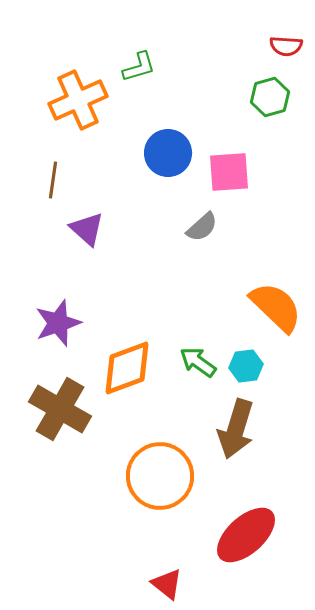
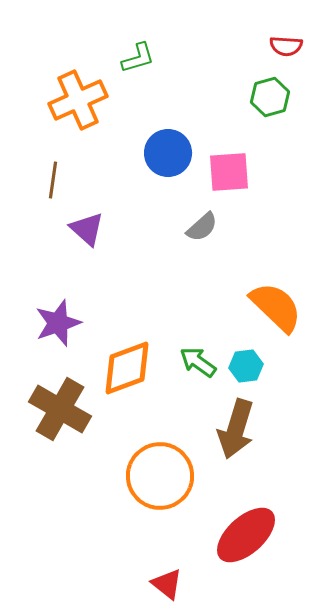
green L-shape: moved 1 px left, 9 px up
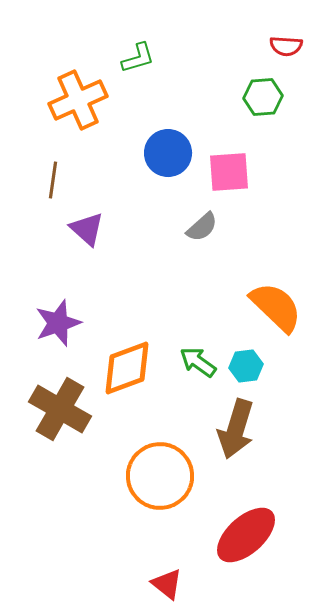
green hexagon: moved 7 px left; rotated 12 degrees clockwise
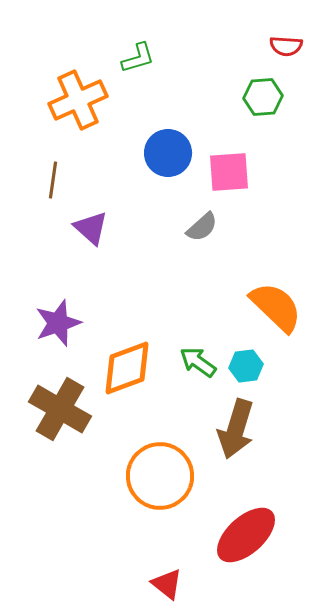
purple triangle: moved 4 px right, 1 px up
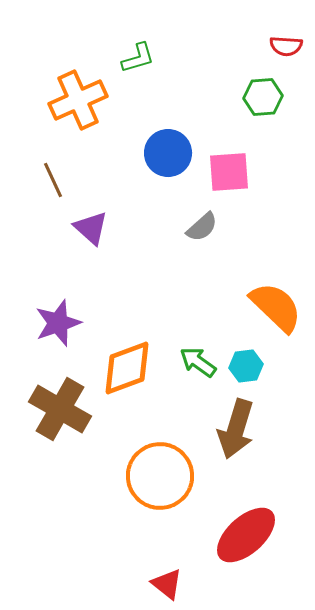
brown line: rotated 33 degrees counterclockwise
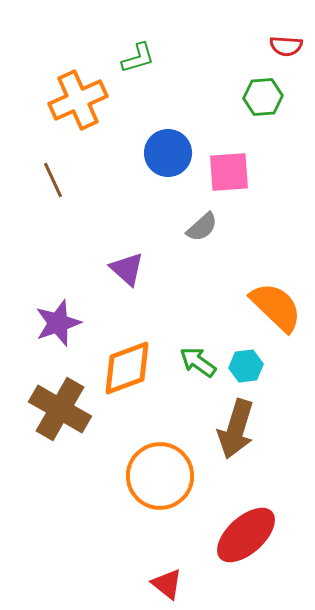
purple triangle: moved 36 px right, 41 px down
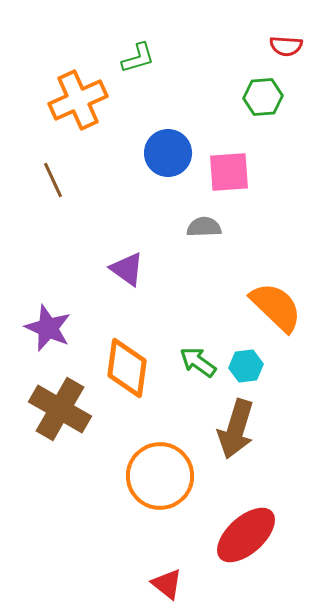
gray semicircle: moved 2 px right; rotated 140 degrees counterclockwise
purple triangle: rotated 6 degrees counterclockwise
purple star: moved 10 px left, 5 px down; rotated 30 degrees counterclockwise
orange diamond: rotated 62 degrees counterclockwise
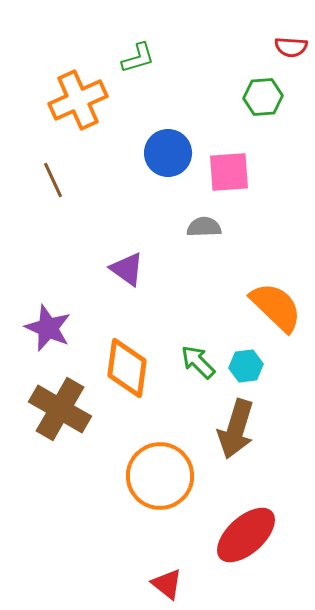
red semicircle: moved 5 px right, 1 px down
green arrow: rotated 9 degrees clockwise
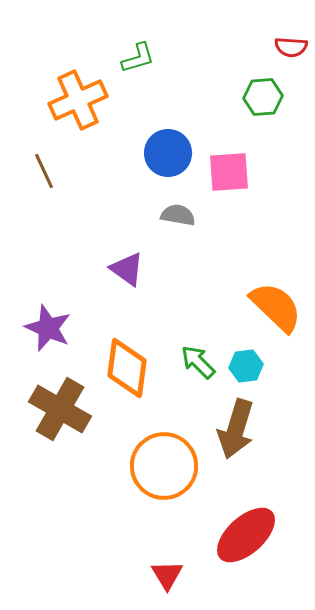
brown line: moved 9 px left, 9 px up
gray semicircle: moved 26 px left, 12 px up; rotated 12 degrees clockwise
orange circle: moved 4 px right, 10 px up
red triangle: moved 9 px up; rotated 20 degrees clockwise
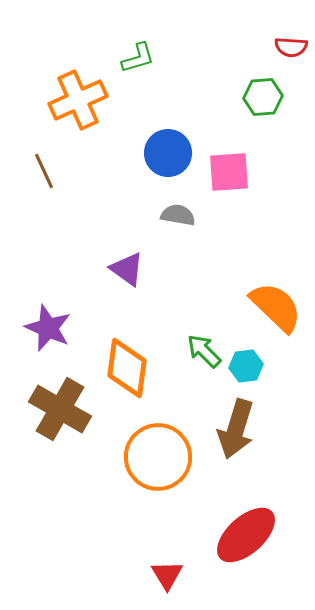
green arrow: moved 6 px right, 11 px up
orange circle: moved 6 px left, 9 px up
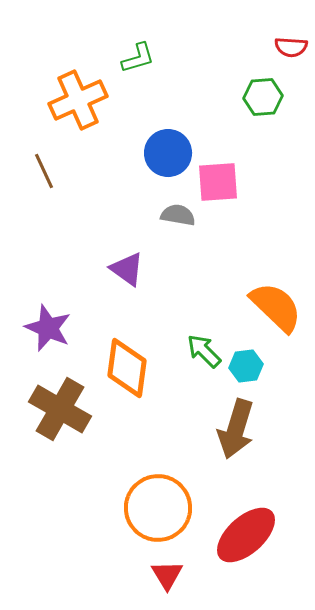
pink square: moved 11 px left, 10 px down
orange circle: moved 51 px down
